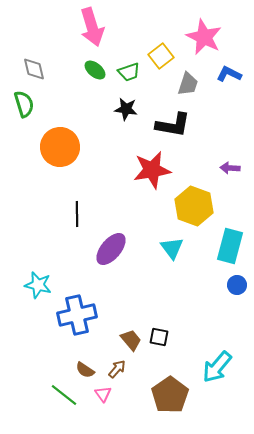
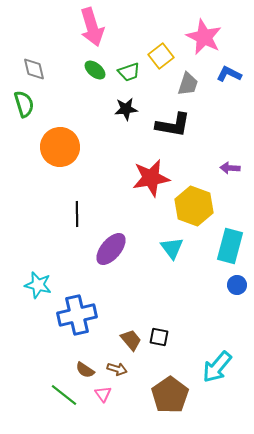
black star: rotated 15 degrees counterclockwise
red star: moved 1 px left, 8 px down
brown arrow: rotated 66 degrees clockwise
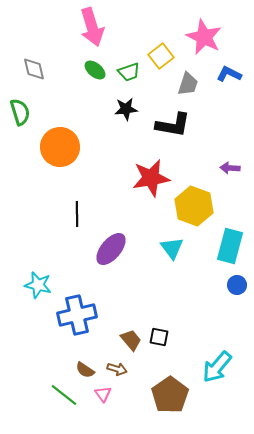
green semicircle: moved 4 px left, 8 px down
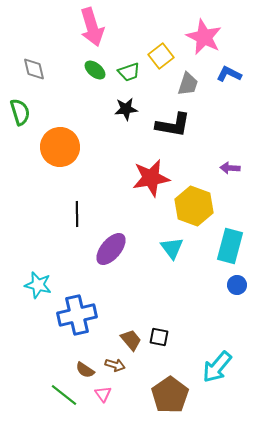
brown arrow: moved 2 px left, 4 px up
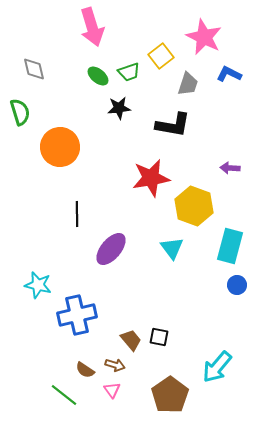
green ellipse: moved 3 px right, 6 px down
black star: moved 7 px left, 1 px up
pink triangle: moved 9 px right, 4 px up
